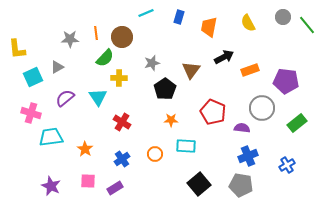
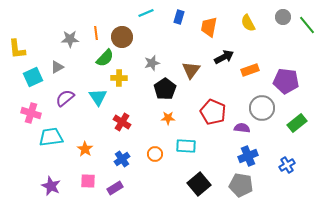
orange star at (171, 120): moved 3 px left, 2 px up
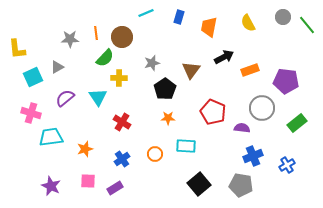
orange star at (85, 149): rotated 21 degrees clockwise
blue cross at (248, 156): moved 5 px right
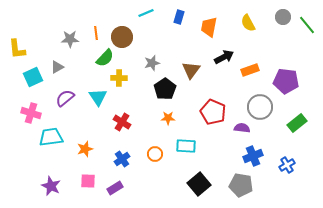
gray circle at (262, 108): moved 2 px left, 1 px up
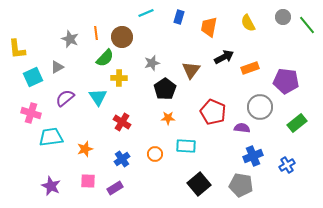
gray star at (70, 39): rotated 24 degrees clockwise
orange rectangle at (250, 70): moved 2 px up
